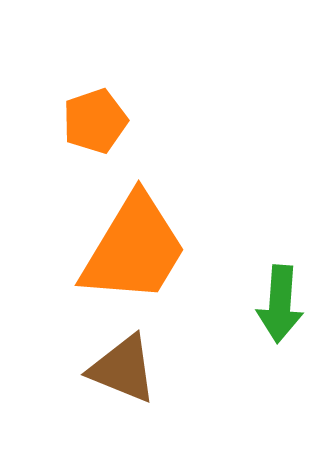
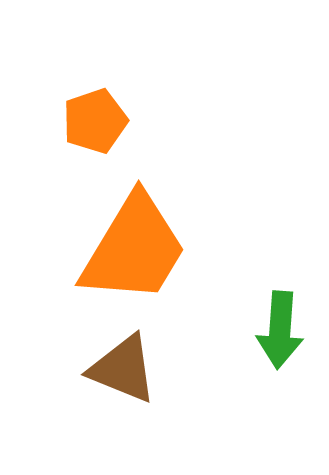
green arrow: moved 26 px down
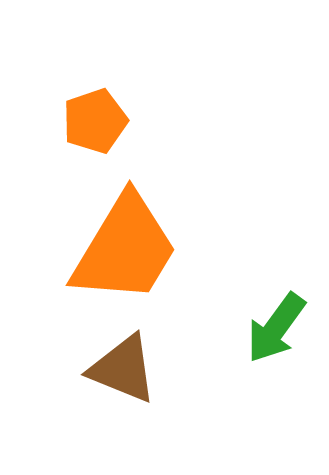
orange trapezoid: moved 9 px left
green arrow: moved 4 px left, 2 px up; rotated 32 degrees clockwise
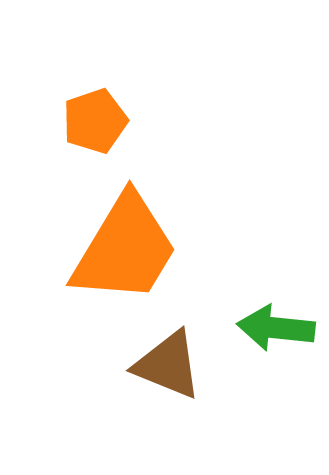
green arrow: rotated 60 degrees clockwise
brown triangle: moved 45 px right, 4 px up
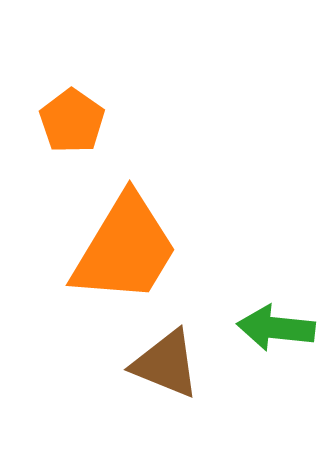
orange pentagon: moved 23 px left; rotated 18 degrees counterclockwise
brown triangle: moved 2 px left, 1 px up
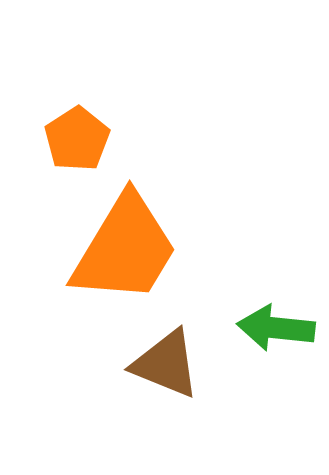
orange pentagon: moved 5 px right, 18 px down; rotated 4 degrees clockwise
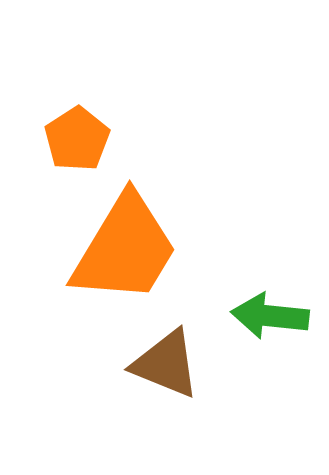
green arrow: moved 6 px left, 12 px up
